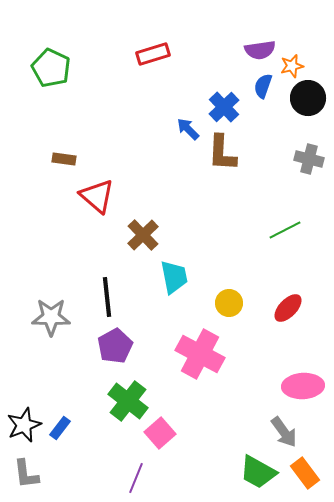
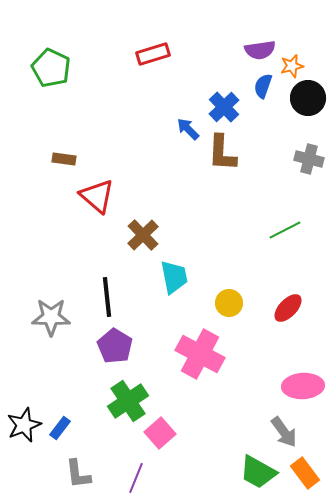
purple pentagon: rotated 12 degrees counterclockwise
green cross: rotated 18 degrees clockwise
gray L-shape: moved 52 px right
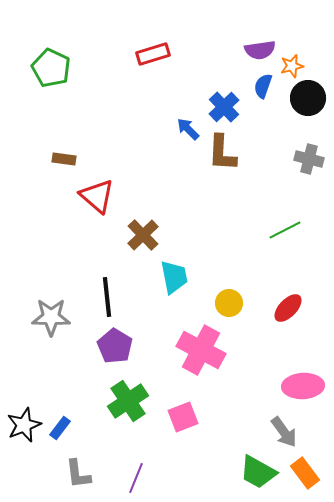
pink cross: moved 1 px right, 4 px up
pink square: moved 23 px right, 16 px up; rotated 20 degrees clockwise
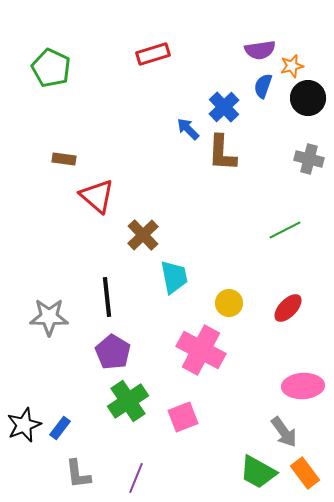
gray star: moved 2 px left
purple pentagon: moved 2 px left, 6 px down
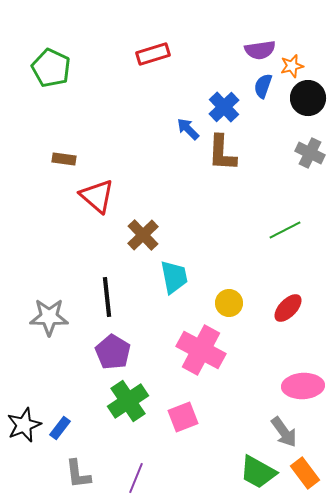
gray cross: moved 1 px right, 6 px up; rotated 12 degrees clockwise
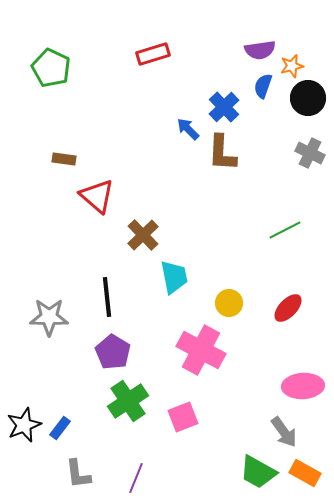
orange rectangle: rotated 24 degrees counterclockwise
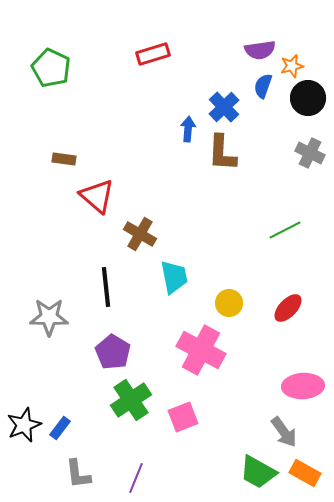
blue arrow: rotated 50 degrees clockwise
brown cross: moved 3 px left, 1 px up; rotated 16 degrees counterclockwise
black line: moved 1 px left, 10 px up
green cross: moved 3 px right, 1 px up
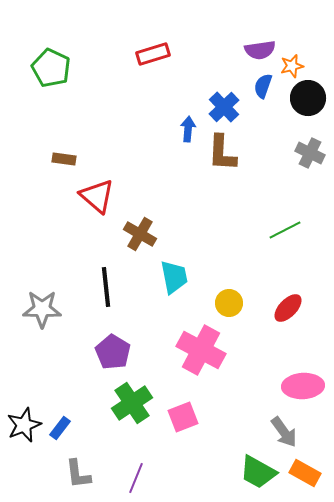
gray star: moved 7 px left, 8 px up
green cross: moved 1 px right, 3 px down
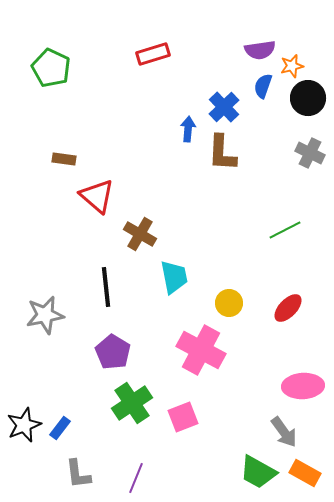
gray star: moved 3 px right, 6 px down; rotated 12 degrees counterclockwise
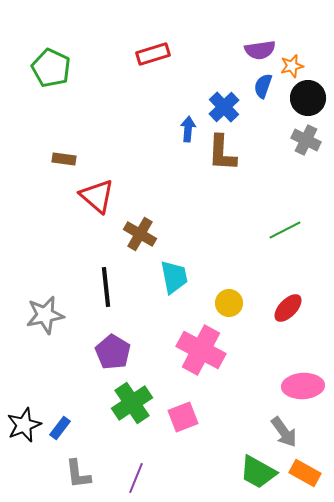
gray cross: moved 4 px left, 13 px up
